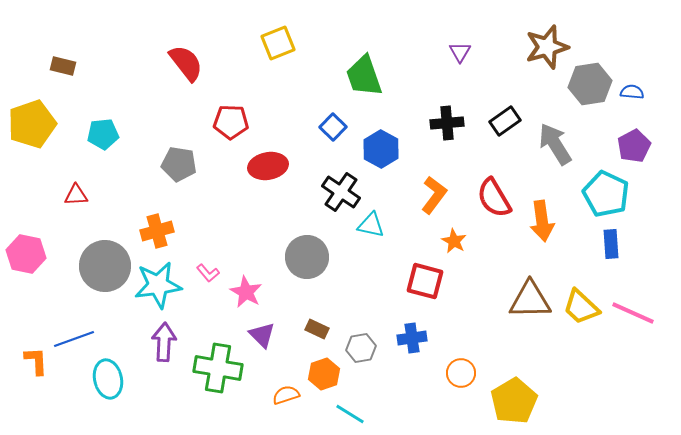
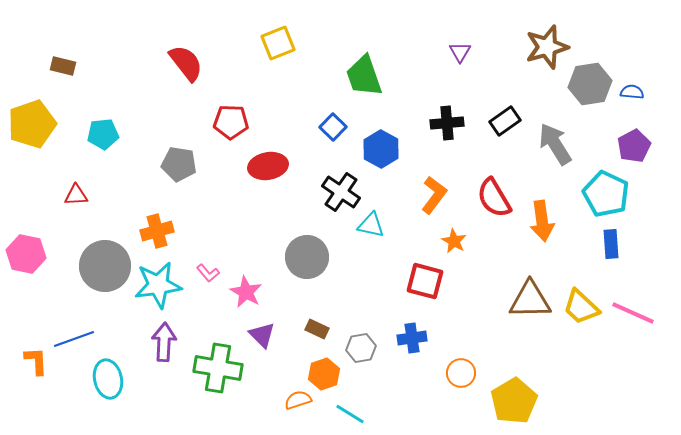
orange semicircle at (286, 395): moved 12 px right, 5 px down
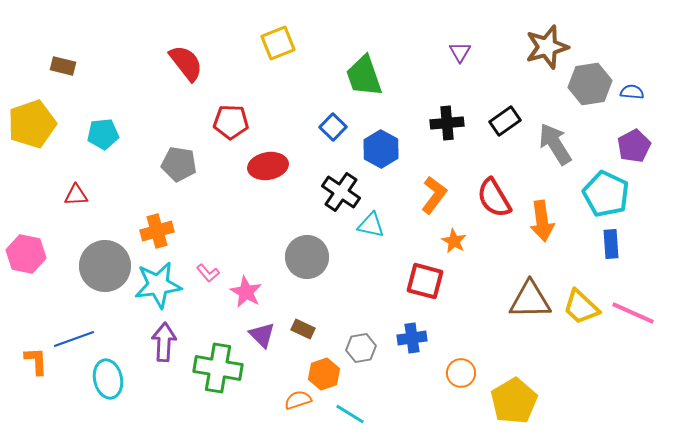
brown rectangle at (317, 329): moved 14 px left
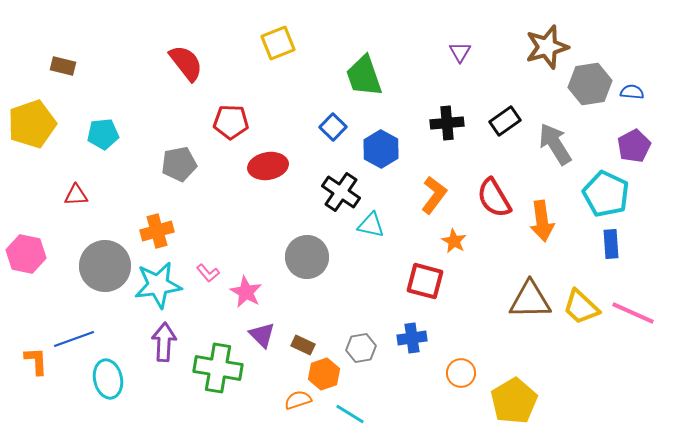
gray pentagon at (179, 164): rotated 20 degrees counterclockwise
brown rectangle at (303, 329): moved 16 px down
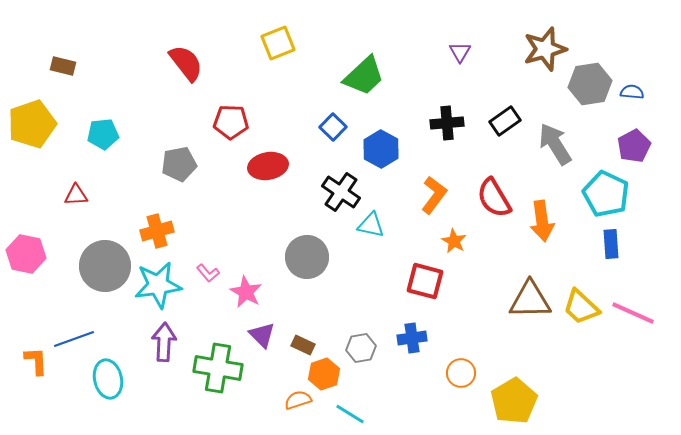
brown star at (547, 47): moved 2 px left, 2 px down
green trapezoid at (364, 76): rotated 114 degrees counterclockwise
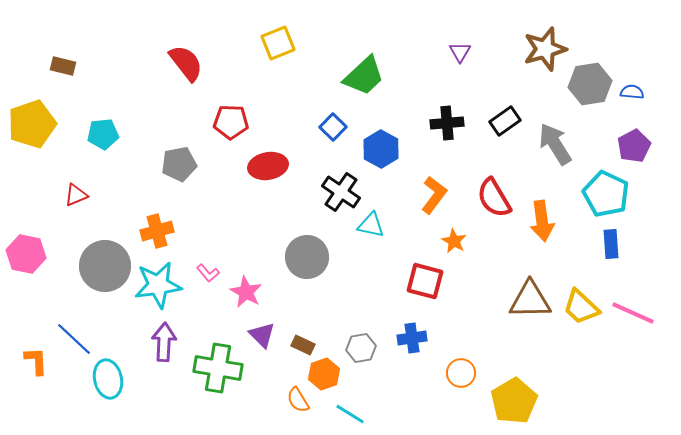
red triangle at (76, 195): rotated 20 degrees counterclockwise
blue line at (74, 339): rotated 63 degrees clockwise
orange semicircle at (298, 400): rotated 104 degrees counterclockwise
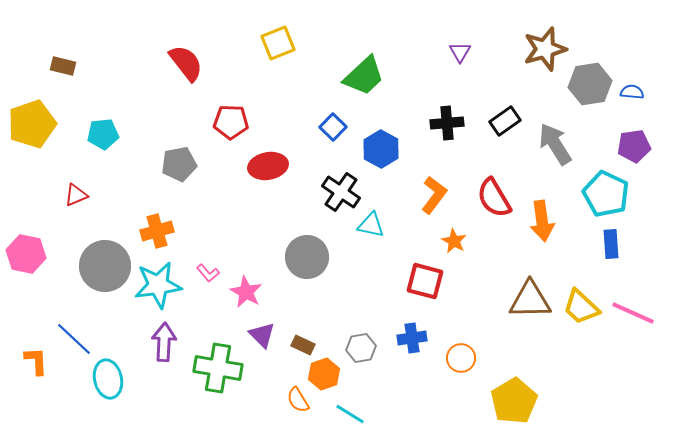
purple pentagon at (634, 146): rotated 20 degrees clockwise
orange circle at (461, 373): moved 15 px up
